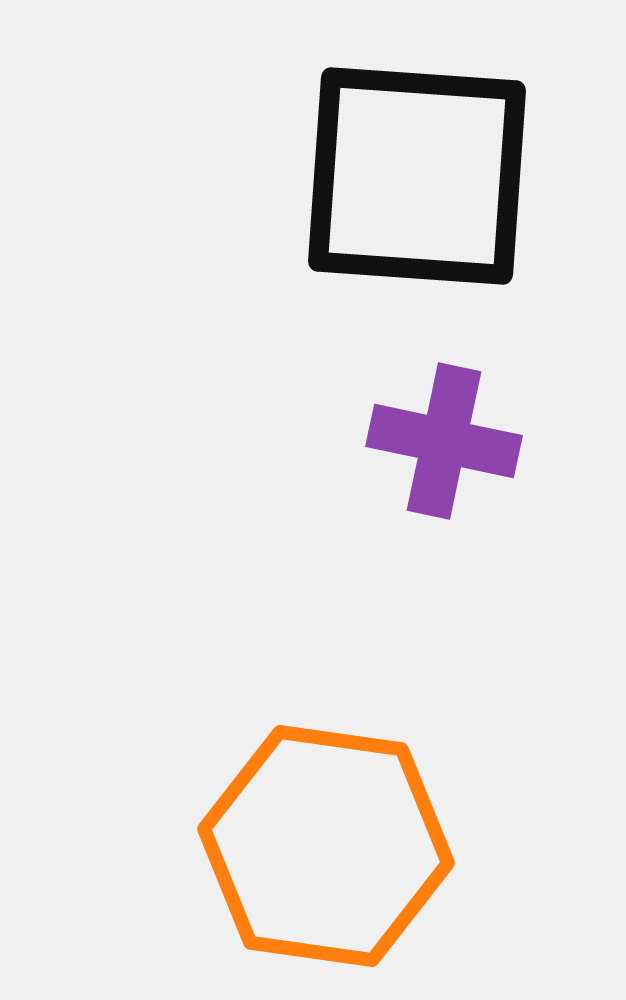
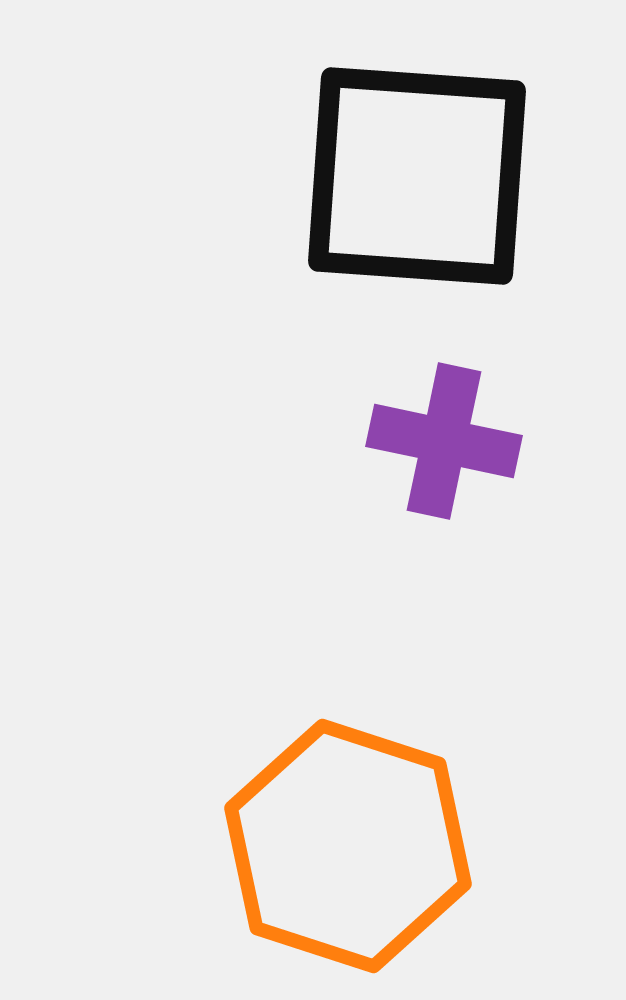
orange hexagon: moved 22 px right; rotated 10 degrees clockwise
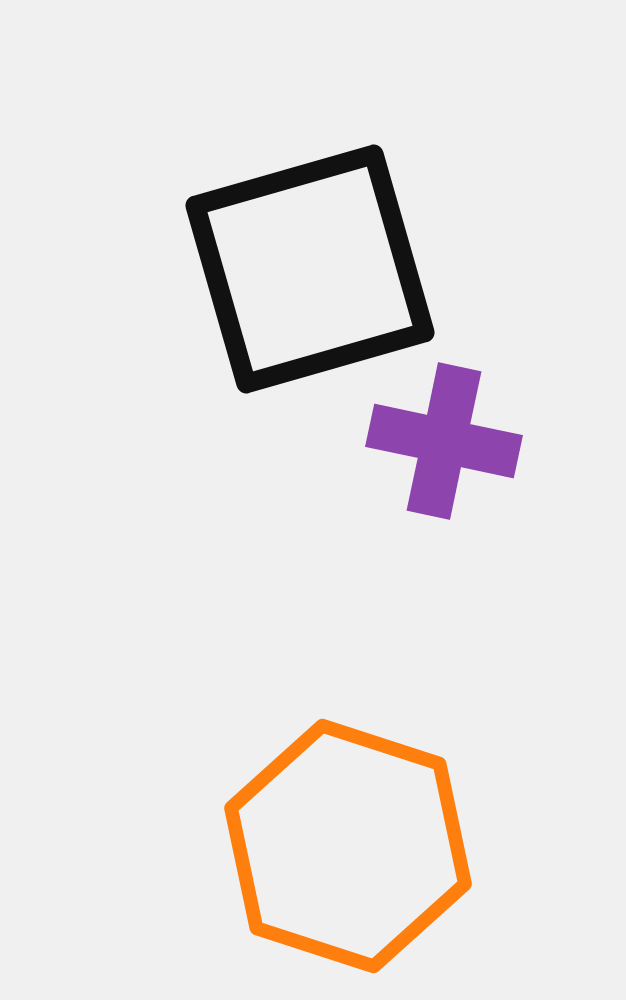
black square: moved 107 px left, 93 px down; rotated 20 degrees counterclockwise
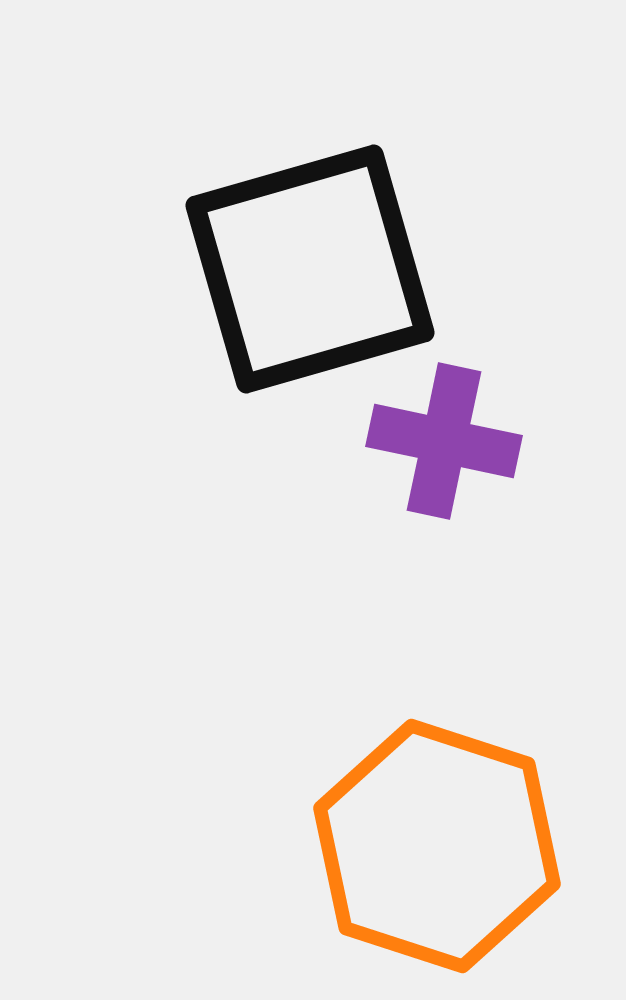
orange hexagon: moved 89 px right
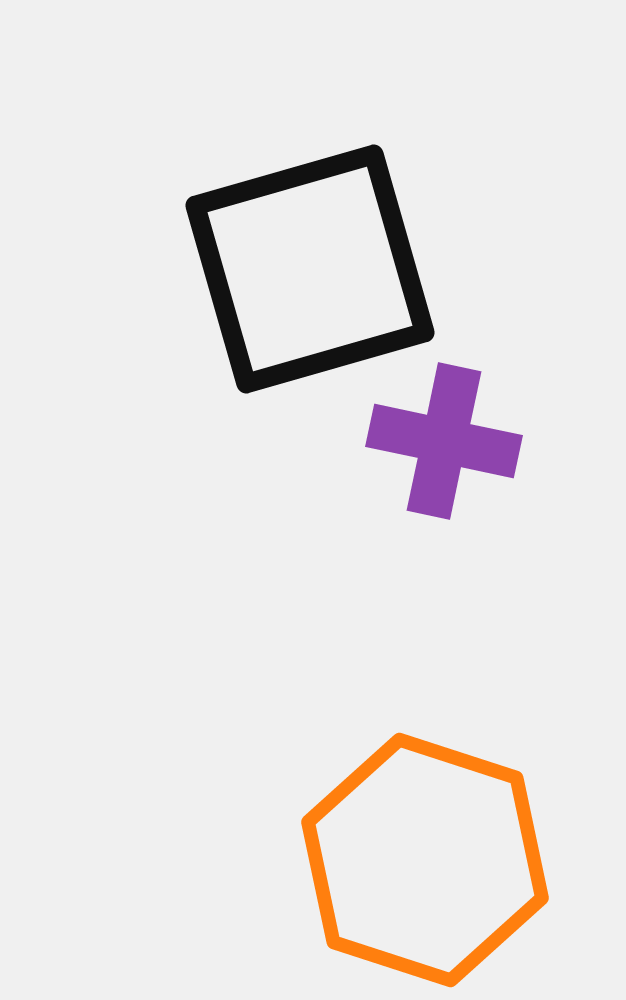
orange hexagon: moved 12 px left, 14 px down
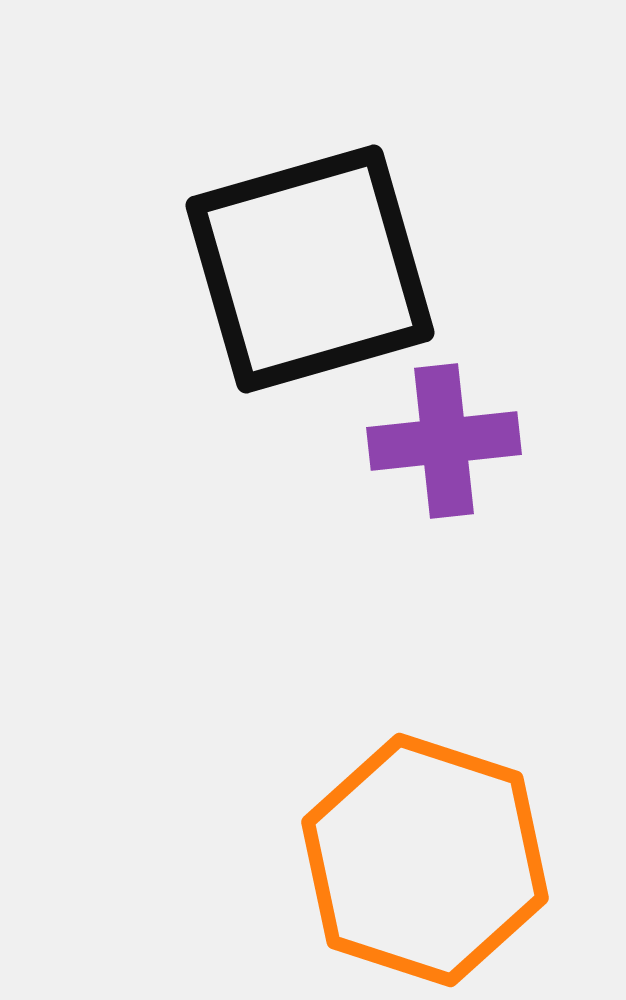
purple cross: rotated 18 degrees counterclockwise
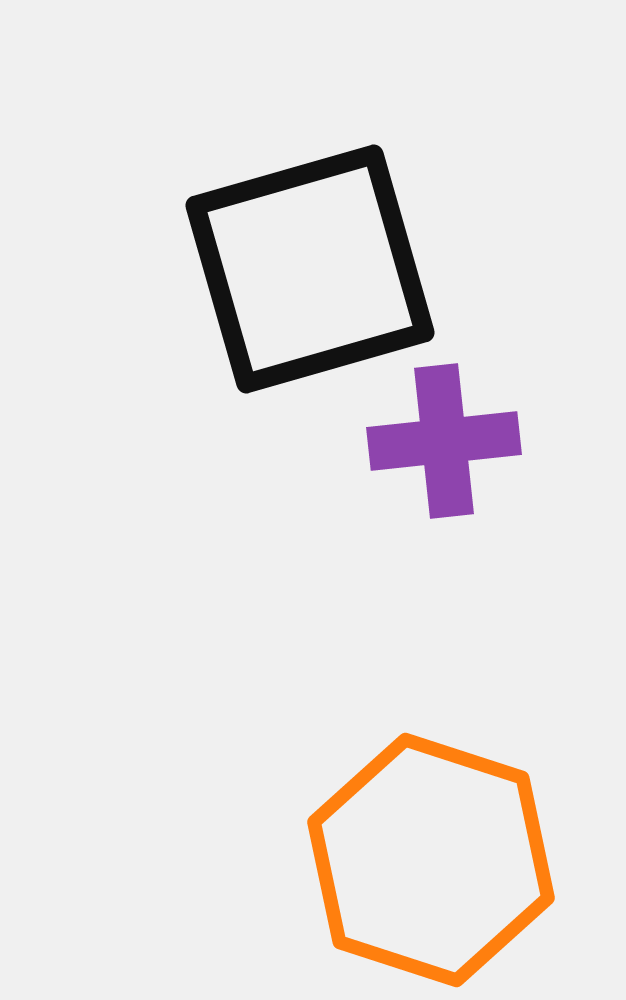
orange hexagon: moved 6 px right
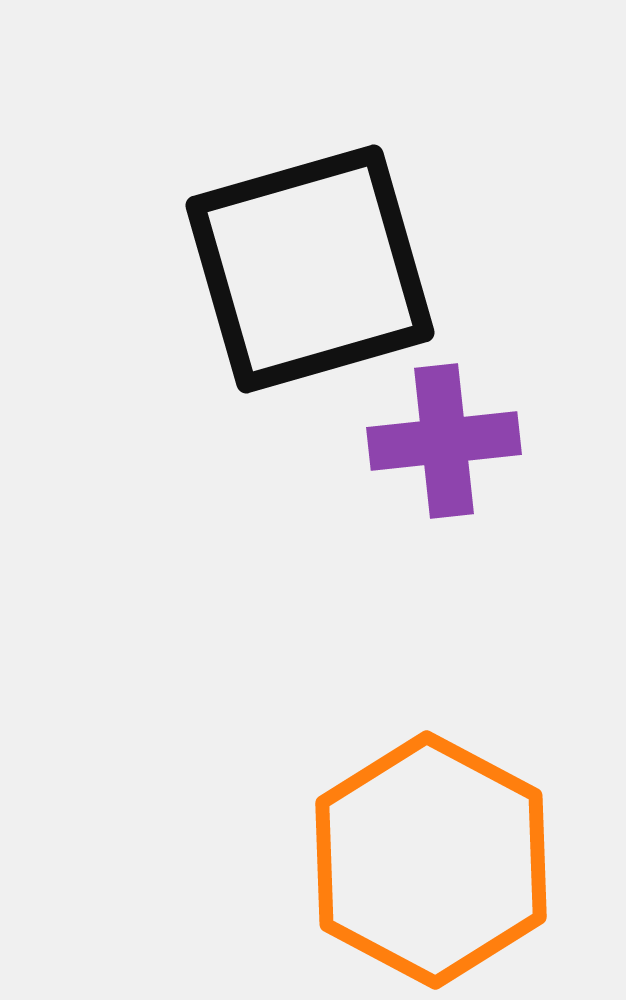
orange hexagon: rotated 10 degrees clockwise
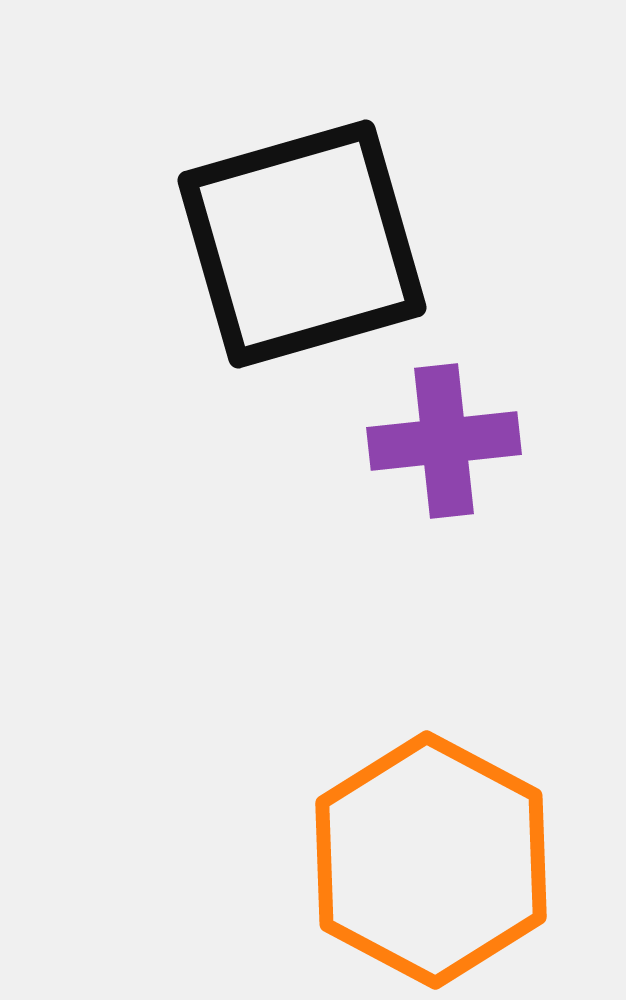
black square: moved 8 px left, 25 px up
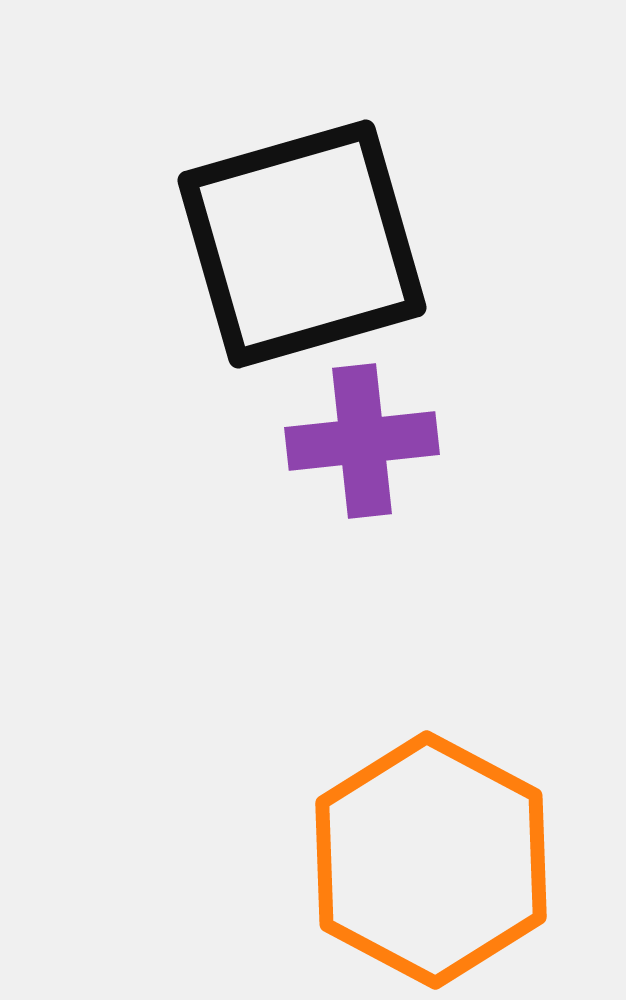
purple cross: moved 82 px left
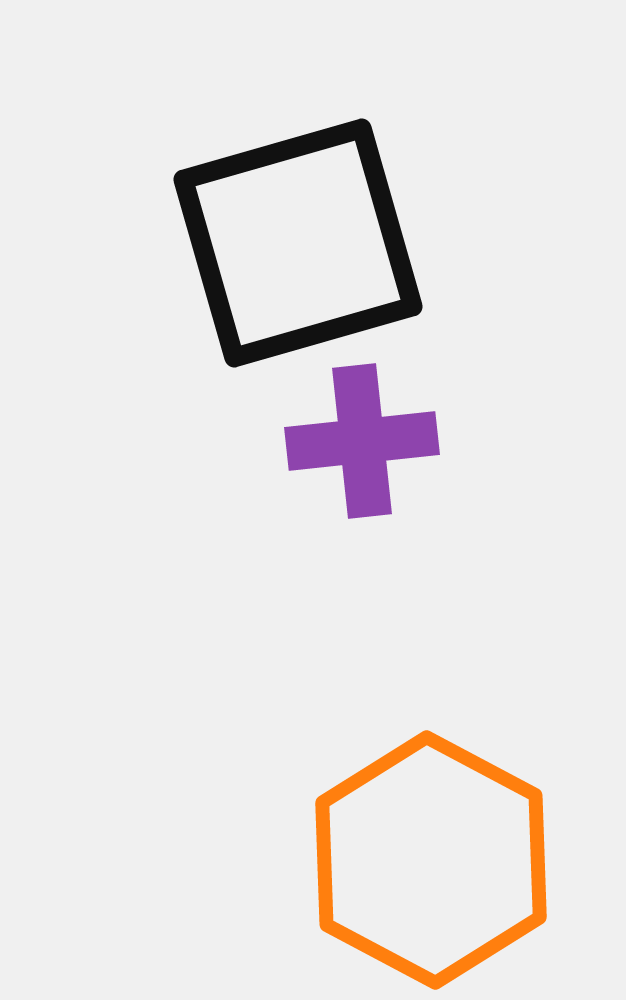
black square: moved 4 px left, 1 px up
